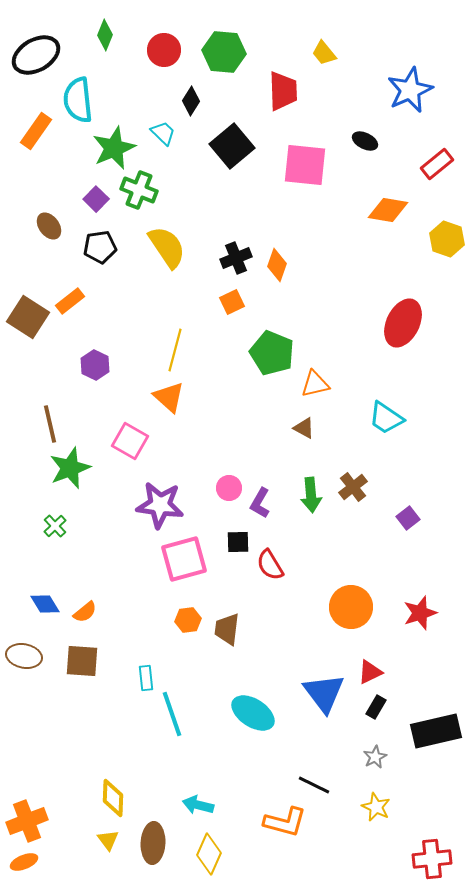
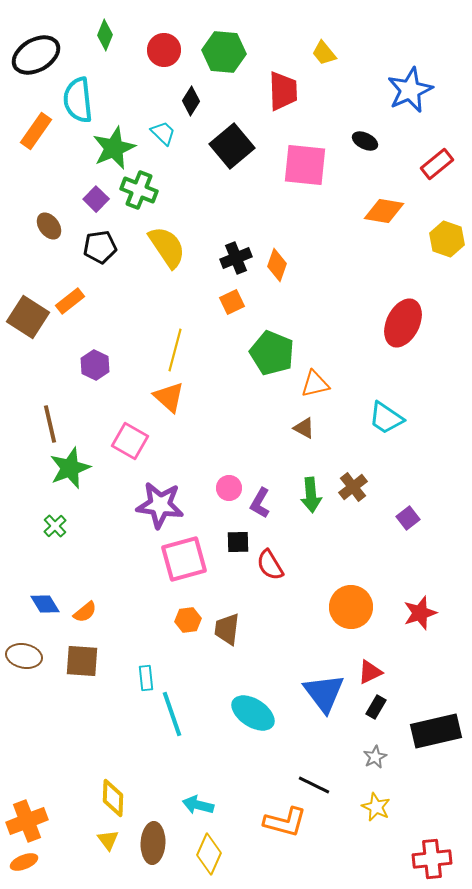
orange diamond at (388, 210): moved 4 px left, 1 px down
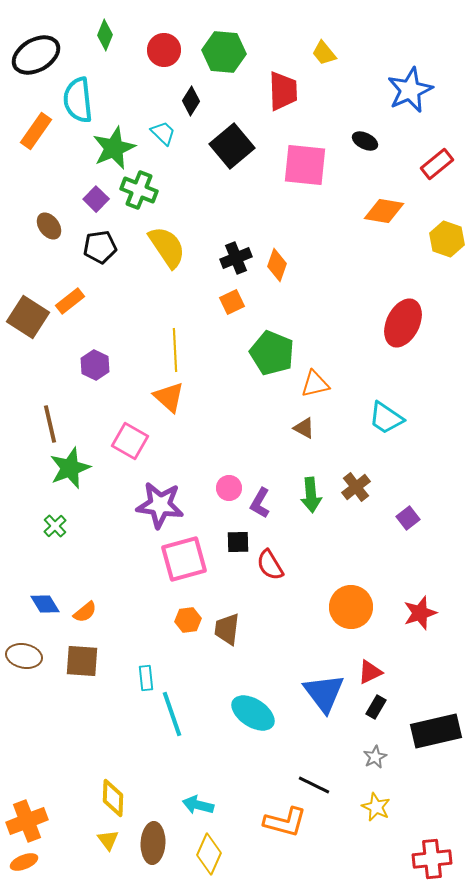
yellow line at (175, 350): rotated 18 degrees counterclockwise
brown cross at (353, 487): moved 3 px right
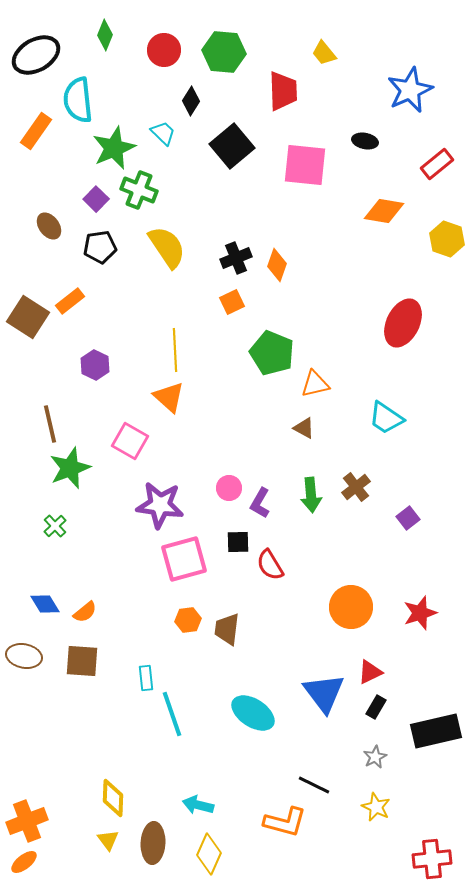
black ellipse at (365, 141): rotated 15 degrees counterclockwise
orange ellipse at (24, 862): rotated 16 degrees counterclockwise
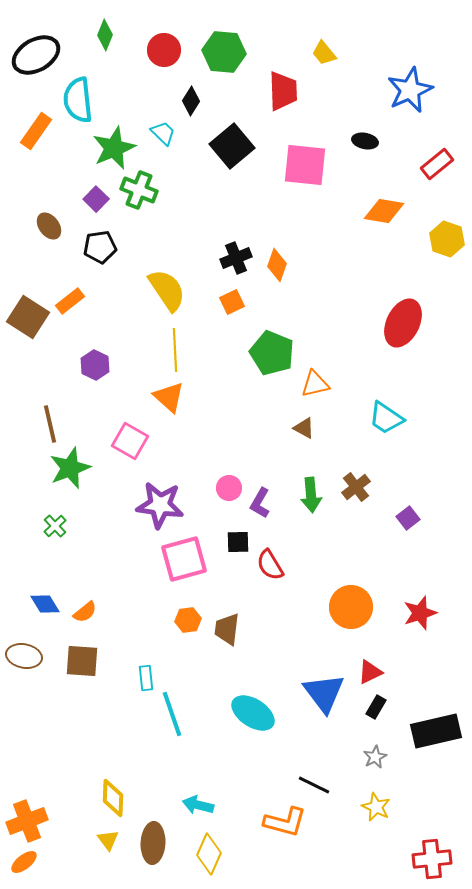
yellow semicircle at (167, 247): moved 43 px down
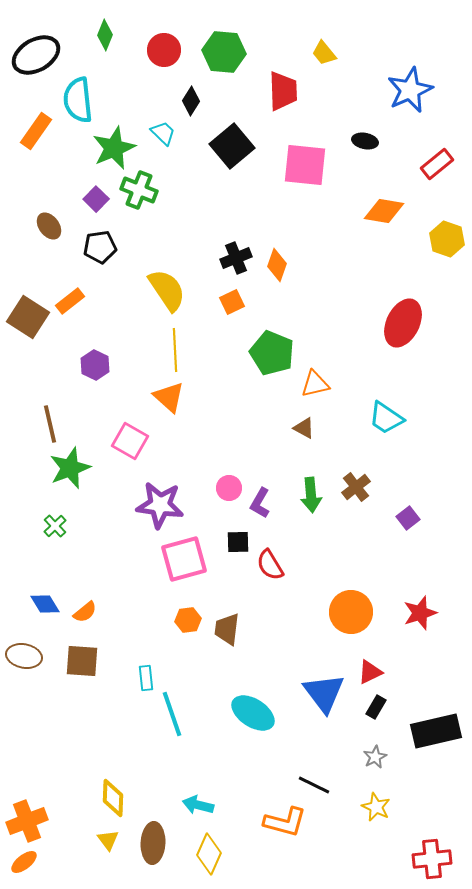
orange circle at (351, 607): moved 5 px down
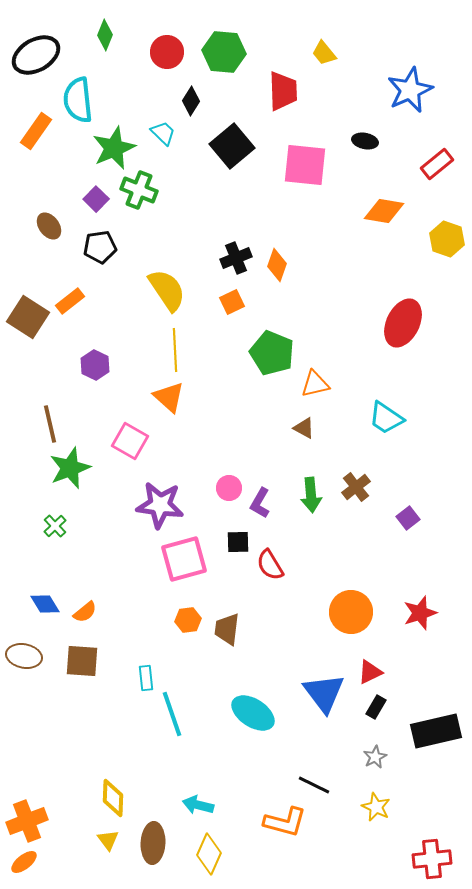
red circle at (164, 50): moved 3 px right, 2 px down
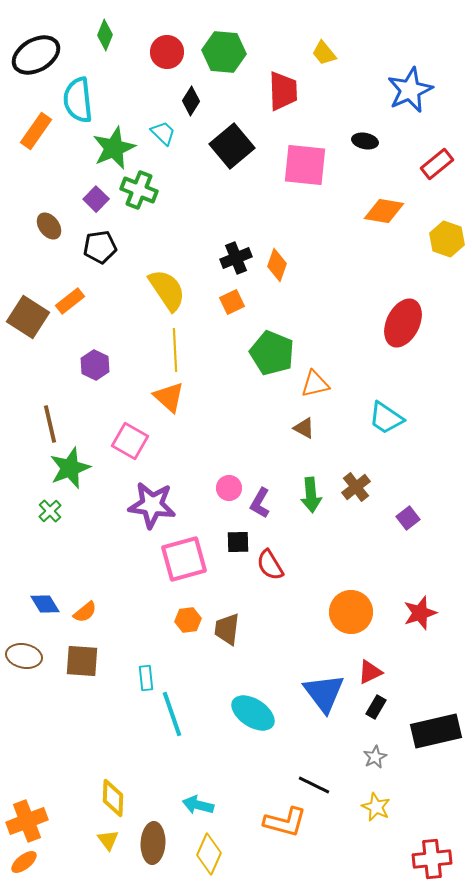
purple star at (160, 505): moved 8 px left
green cross at (55, 526): moved 5 px left, 15 px up
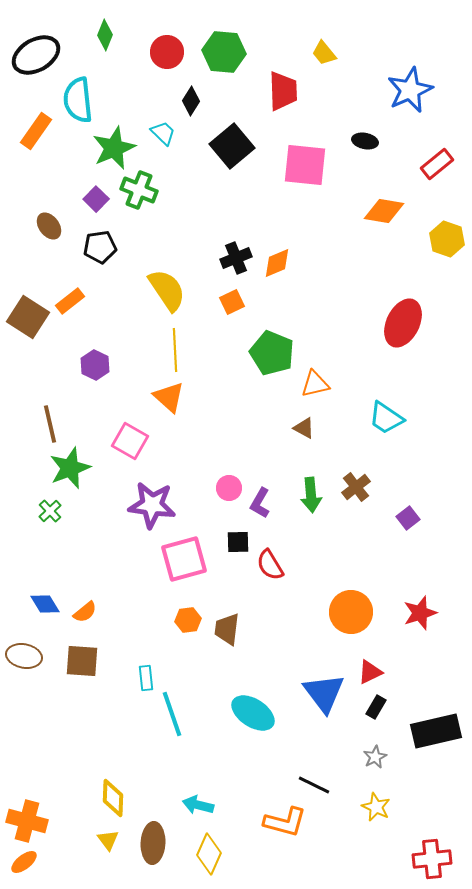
orange diamond at (277, 265): moved 2 px up; rotated 48 degrees clockwise
orange cross at (27, 821): rotated 36 degrees clockwise
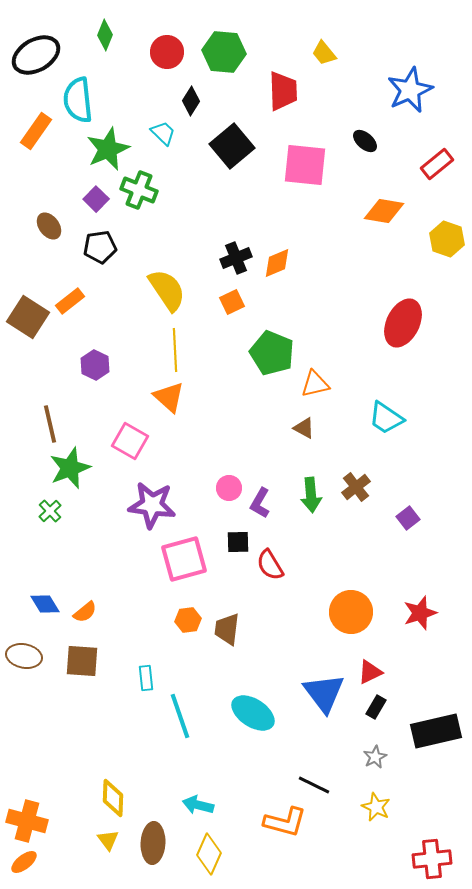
black ellipse at (365, 141): rotated 30 degrees clockwise
green star at (114, 148): moved 6 px left, 1 px down
cyan line at (172, 714): moved 8 px right, 2 px down
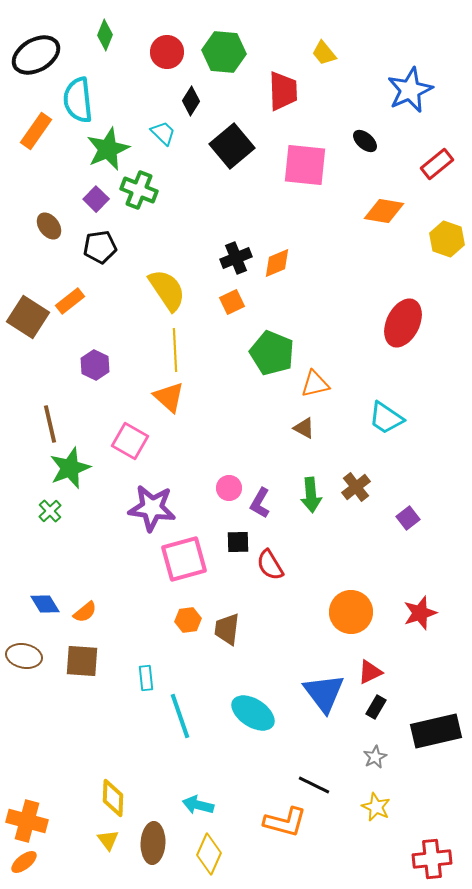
purple star at (152, 505): moved 3 px down
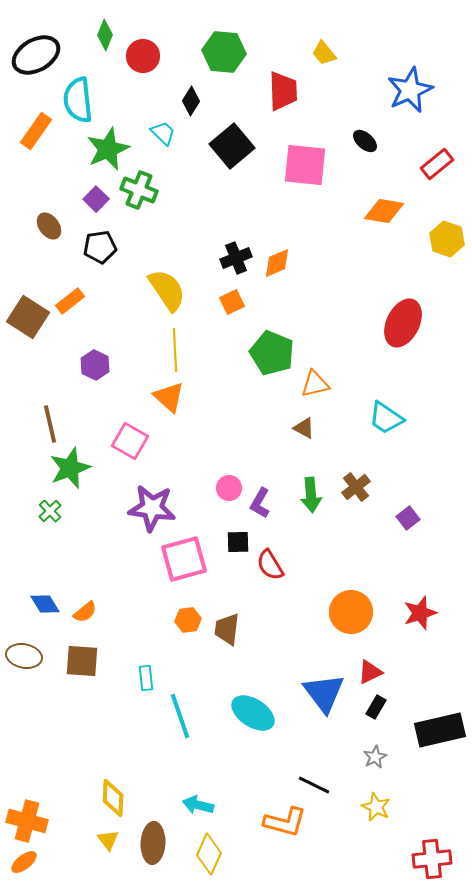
red circle at (167, 52): moved 24 px left, 4 px down
black rectangle at (436, 731): moved 4 px right, 1 px up
